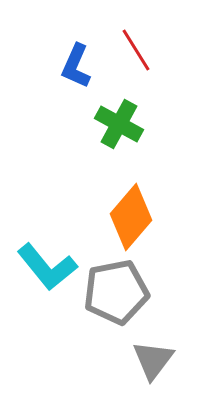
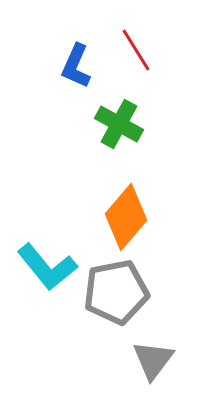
orange diamond: moved 5 px left
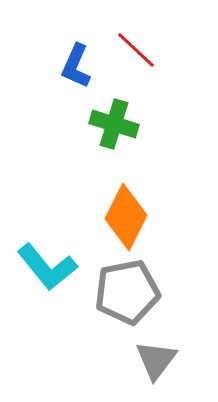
red line: rotated 15 degrees counterclockwise
green cross: moved 5 px left; rotated 12 degrees counterclockwise
orange diamond: rotated 14 degrees counterclockwise
gray pentagon: moved 11 px right
gray triangle: moved 3 px right
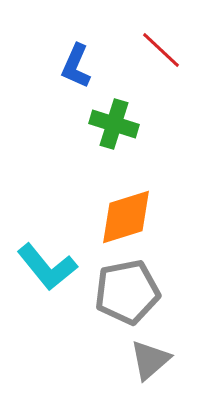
red line: moved 25 px right
orange diamond: rotated 46 degrees clockwise
gray triangle: moved 6 px left; rotated 12 degrees clockwise
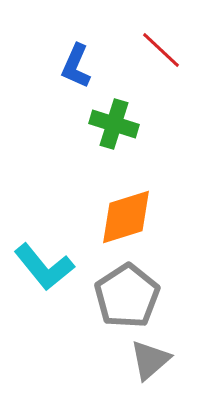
cyan L-shape: moved 3 px left
gray pentagon: moved 4 px down; rotated 22 degrees counterclockwise
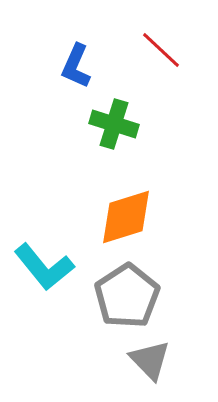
gray triangle: rotated 33 degrees counterclockwise
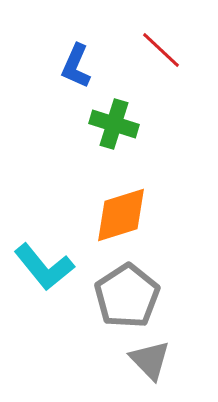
orange diamond: moved 5 px left, 2 px up
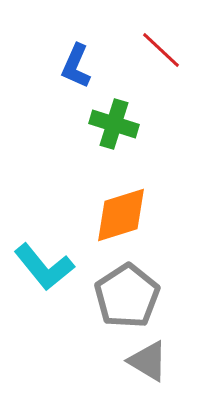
gray triangle: moved 2 px left, 1 px down; rotated 15 degrees counterclockwise
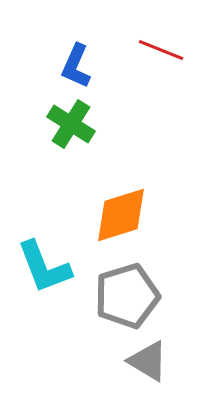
red line: rotated 21 degrees counterclockwise
green cross: moved 43 px left; rotated 15 degrees clockwise
cyan L-shape: rotated 18 degrees clockwise
gray pentagon: rotated 16 degrees clockwise
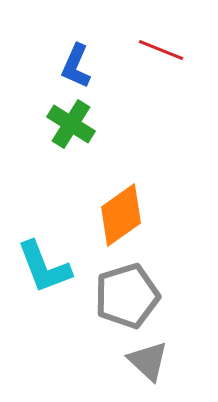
orange diamond: rotated 18 degrees counterclockwise
gray triangle: rotated 12 degrees clockwise
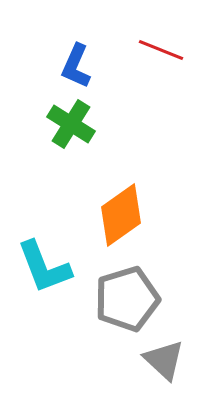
gray pentagon: moved 3 px down
gray triangle: moved 16 px right, 1 px up
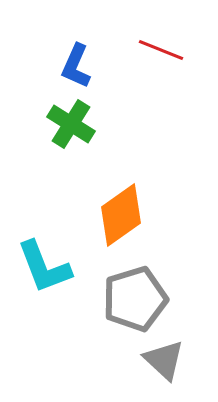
gray pentagon: moved 8 px right
